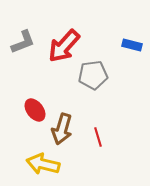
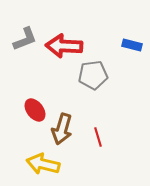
gray L-shape: moved 2 px right, 3 px up
red arrow: rotated 51 degrees clockwise
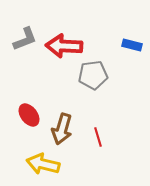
red ellipse: moved 6 px left, 5 px down
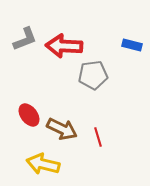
brown arrow: rotated 80 degrees counterclockwise
